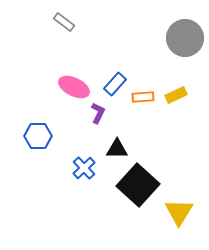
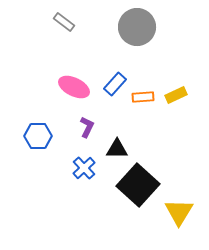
gray circle: moved 48 px left, 11 px up
purple L-shape: moved 11 px left, 14 px down
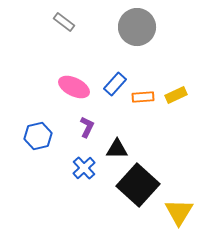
blue hexagon: rotated 12 degrees counterclockwise
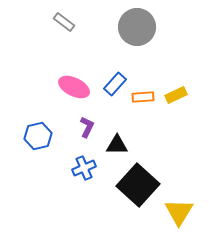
black triangle: moved 4 px up
blue cross: rotated 20 degrees clockwise
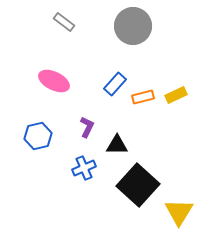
gray circle: moved 4 px left, 1 px up
pink ellipse: moved 20 px left, 6 px up
orange rectangle: rotated 10 degrees counterclockwise
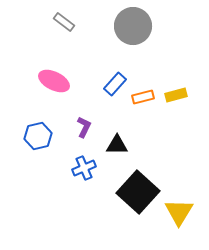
yellow rectangle: rotated 10 degrees clockwise
purple L-shape: moved 3 px left
black square: moved 7 px down
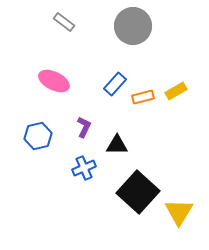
yellow rectangle: moved 4 px up; rotated 15 degrees counterclockwise
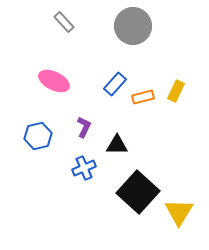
gray rectangle: rotated 10 degrees clockwise
yellow rectangle: rotated 35 degrees counterclockwise
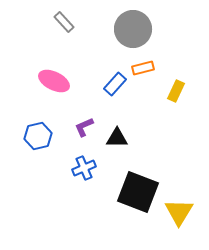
gray circle: moved 3 px down
orange rectangle: moved 29 px up
purple L-shape: rotated 140 degrees counterclockwise
black triangle: moved 7 px up
black square: rotated 21 degrees counterclockwise
